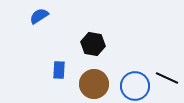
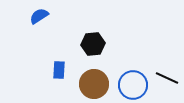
black hexagon: rotated 15 degrees counterclockwise
blue circle: moved 2 px left, 1 px up
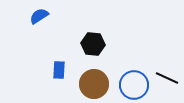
black hexagon: rotated 10 degrees clockwise
blue circle: moved 1 px right
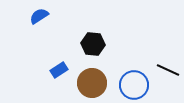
blue rectangle: rotated 54 degrees clockwise
black line: moved 1 px right, 8 px up
brown circle: moved 2 px left, 1 px up
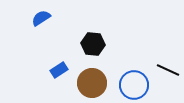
blue semicircle: moved 2 px right, 2 px down
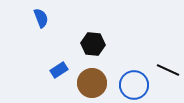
blue semicircle: rotated 102 degrees clockwise
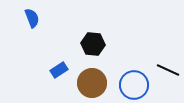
blue semicircle: moved 9 px left
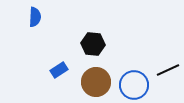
blue semicircle: moved 3 px right, 1 px up; rotated 24 degrees clockwise
black line: rotated 50 degrees counterclockwise
brown circle: moved 4 px right, 1 px up
